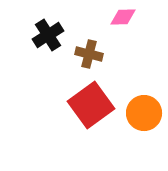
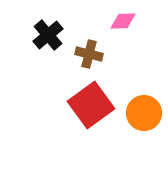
pink diamond: moved 4 px down
black cross: rotated 8 degrees counterclockwise
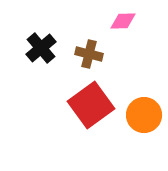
black cross: moved 7 px left, 13 px down
orange circle: moved 2 px down
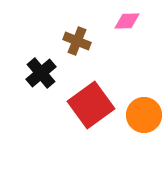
pink diamond: moved 4 px right
black cross: moved 25 px down
brown cross: moved 12 px left, 13 px up; rotated 8 degrees clockwise
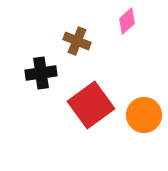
pink diamond: rotated 40 degrees counterclockwise
black cross: rotated 32 degrees clockwise
